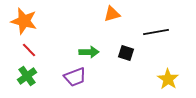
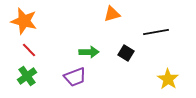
black square: rotated 14 degrees clockwise
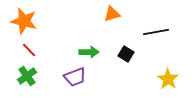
black square: moved 1 px down
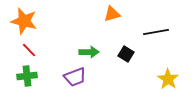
green cross: rotated 30 degrees clockwise
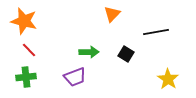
orange triangle: rotated 30 degrees counterclockwise
green cross: moved 1 px left, 1 px down
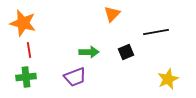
orange star: moved 1 px left, 2 px down
red line: rotated 35 degrees clockwise
black square: moved 2 px up; rotated 35 degrees clockwise
yellow star: rotated 15 degrees clockwise
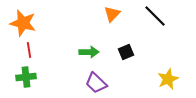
black line: moved 1 px left, 16 px up; rotated 55 degrees clockwise
purple trapezoid: moved 21 px right, 6 px down; rotated 65 degrees clockwise
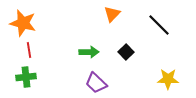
black line: moved 4 px right, 9 px down
black square: rotated 21 degrees counterclockwise
yellow star: rotated 25 degrees clockwise
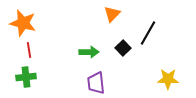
black line: moved 11 px left, 8 px down; rotated 75 degrees clockwise
black square: moved 3 px left, 4 px up
purple trapezoid: rotated 40 degrees clockwise
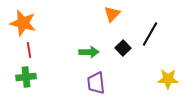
black line: moved 2 px right, 1 px down
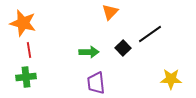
orange triangle: moved 2 px left, 2 px up
black line: rotated 25 degrees clockwise
yellow star: moved 3 px right
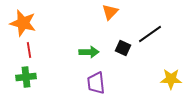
black square: rotated 21 degrees counterclockwise
